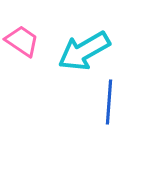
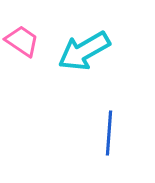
blue line: moved 31 px down
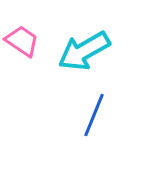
blue line: moved 15 px left, 18 px up; rotated 18 degrees clockwise
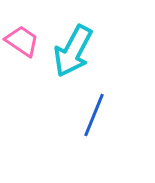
cyan arrow: moved 11 px left; rotated 32 degrees counterclockwise
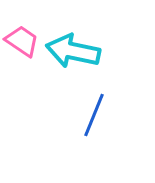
cyan arrow: rotated 74 degrees clockwise
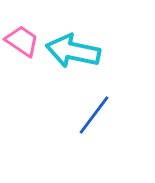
blue line: rotated 15 degrees clockwise
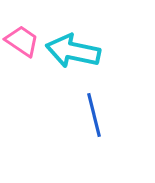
blue line: rotated 51 degrees counterclockwise
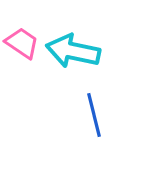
pink trapezoid: moved 2 px down
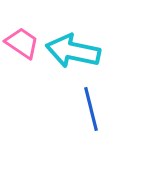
blue line: moved 3 px left, 6 px up
